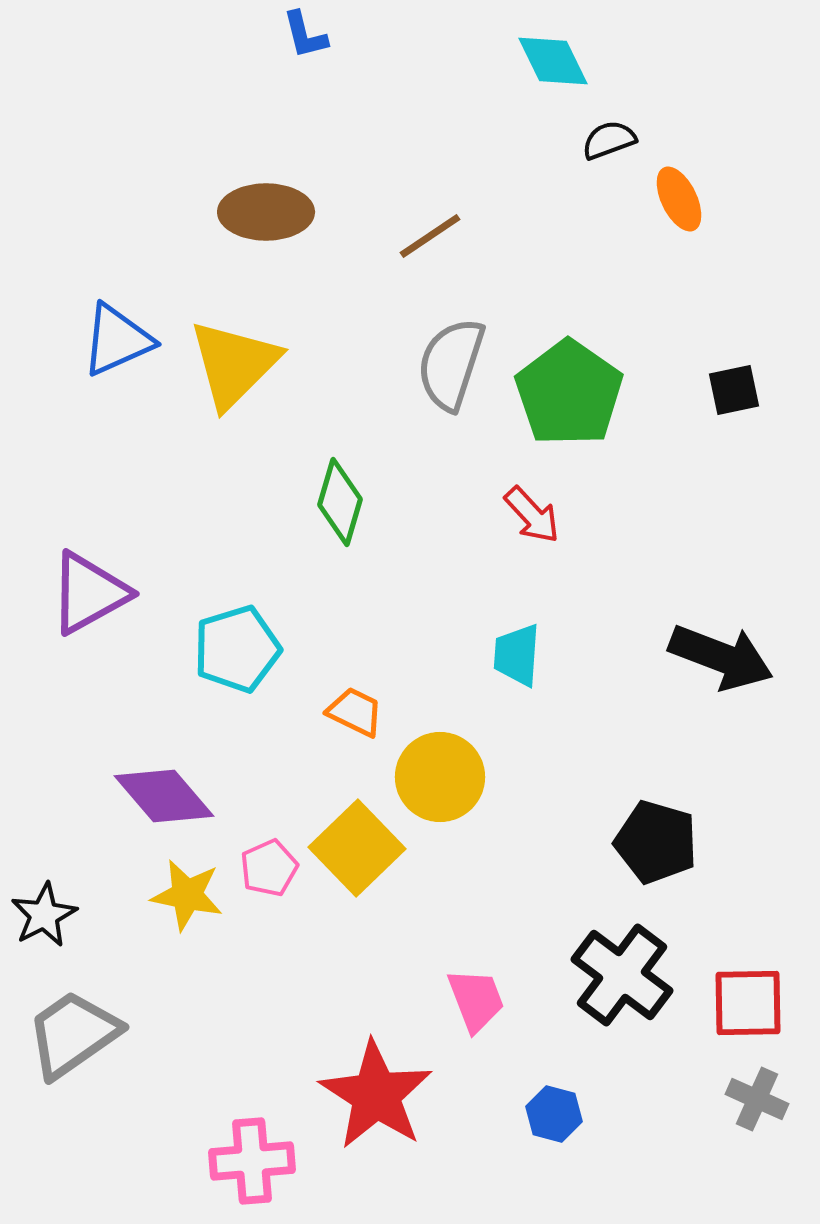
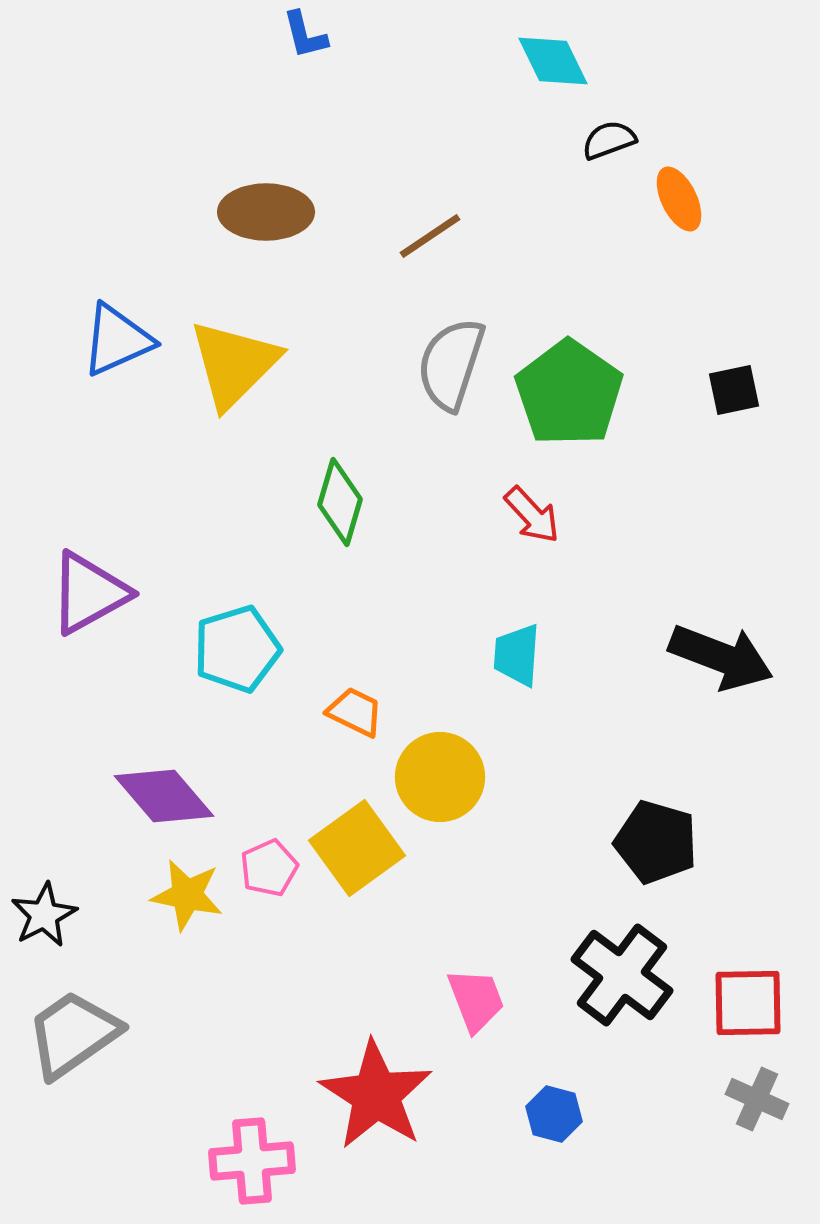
yellow square: rotated 8 degrees clockwise
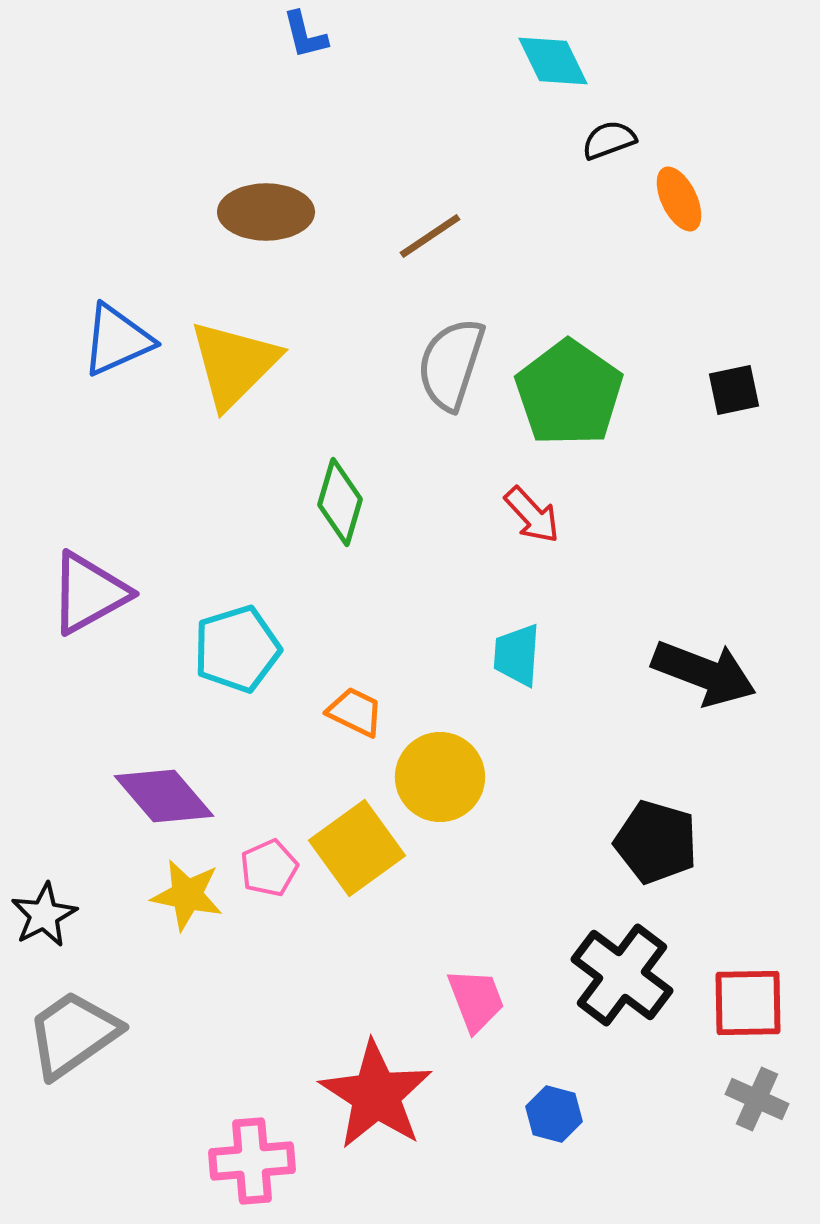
black arrow: moved 17 px left, 16 px down
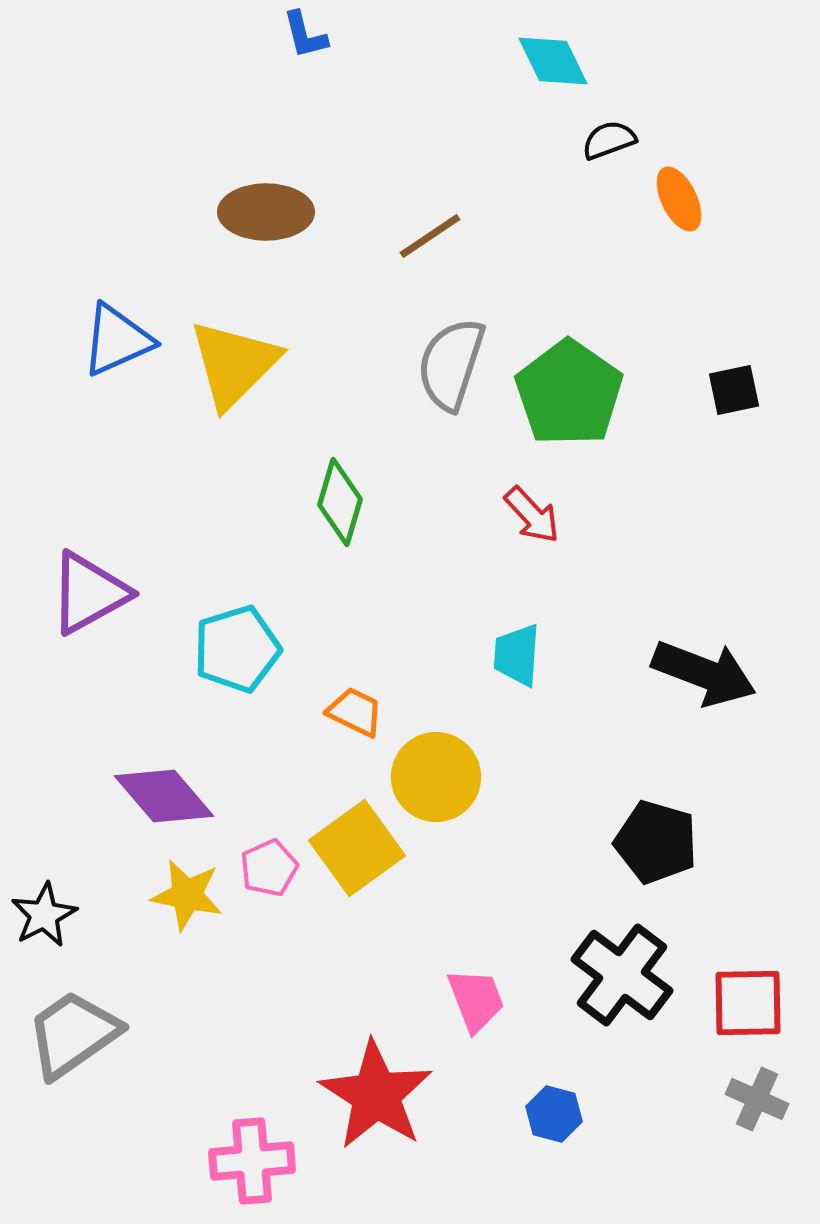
yellow circle: moved 4 px left
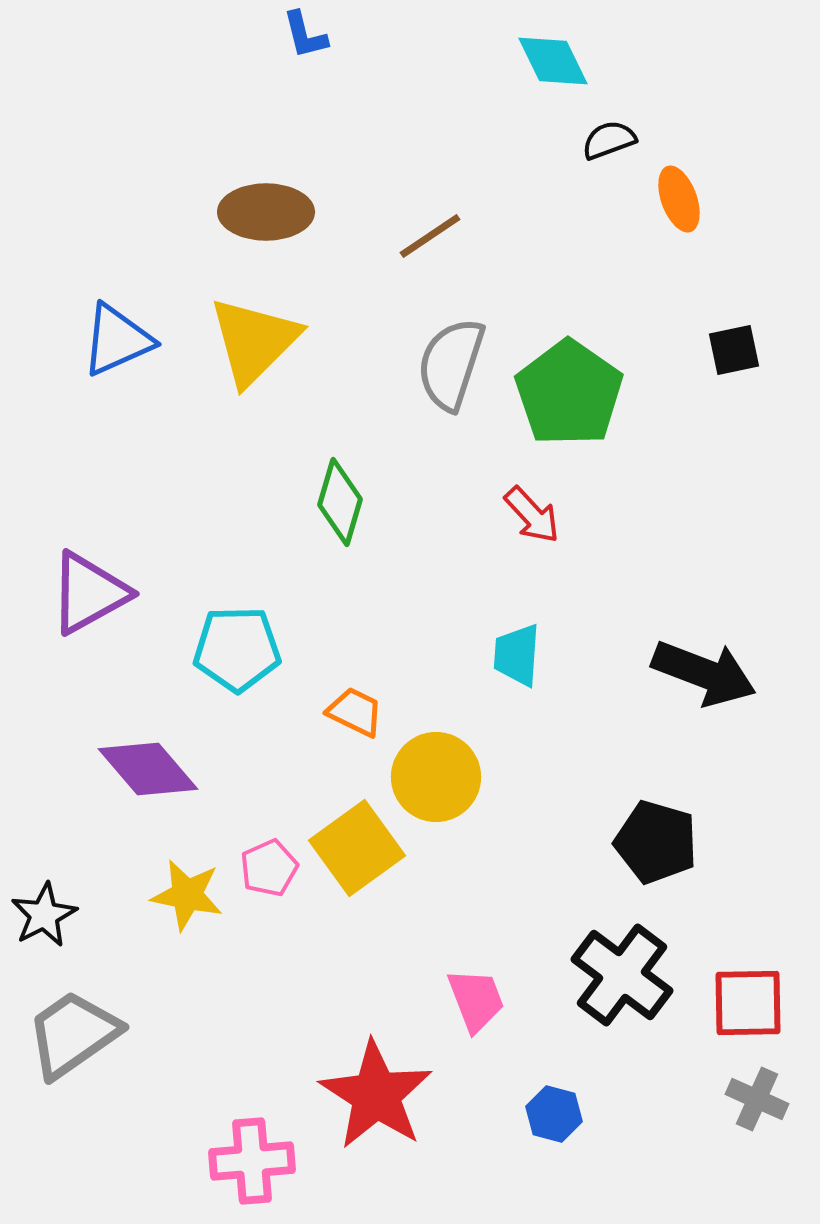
orange ellipse: rotated 6 degrees clockwise
yellow triangle: moved 20 px right, 23 px up
black square: moved 40 px up
cyan pentagon: rotated 16 degrees clockwise
purple diamond: moved 16 px left, 27 px up
